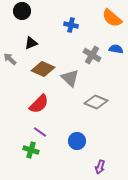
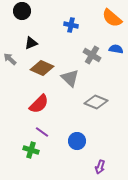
brown diamond: moved 1 px left, 1 px up
purple line: moved 2 px right
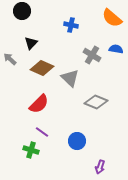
black triangle: rotated 24 degrees counterclockwise
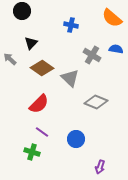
brown diamond: rotated 10 degrees clockwise
blue circle: moved 1 px left, 2 px up
green cross: moved 1 px right, 2 px down
